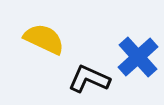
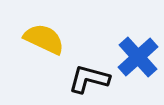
black L-shape: rotated 9 degrees counterclockwise
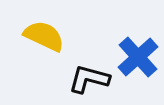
yellow semicircle: moved 3 px up
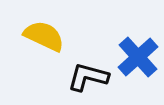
black L-shape: moved 1 px left, 2 px up
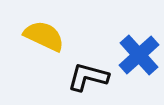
blue cross: moved 1 px right, 2 px up
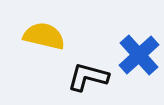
yellow semicircle: rotated 12 degrees counterclockwise
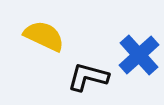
yellow semicircle: rotated 12 degrees clockwise
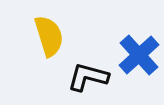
yellow semicircle: moved 5 px right; rotated 48 degrees clockwise
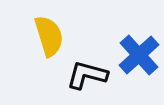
black L-shape: moved 1 px left, 2 px up
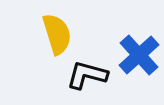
yellow semicircle: moved 8 px right, 2 px up
